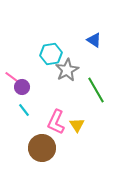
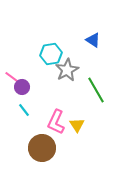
blue triangle: moved 1 px left
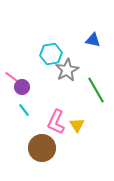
blue triangle: rotated 21 degrees counterclockwise
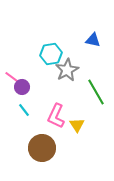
green line: moved 2 px down
pink L-shape: moved 6 px up
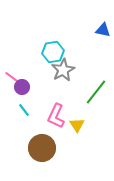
blue triangle: moved 10 px right, 10 px up
cyan hexagon: moved 2 px right, 2 px up
gray star: moved 4 px left
green line: rotated 68 degrees clockwise
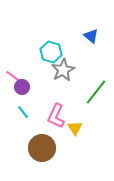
blue triangle: moved 12 px left, 6 px down; rotated 28 degrees clockwise
cyan hexagon: moved 2 px left; rotated 25 degrees clockwise
pink line: moved 1 px right, 1 px up
cyan line: moved 1 px left, 2 px down
yellow triangle: moved 2 px left, 3 px down
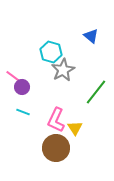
cyan line: rotated 32 degrees counterclockwise
pink L-shape: moved 4 px down
brown circle: moved 14 px right
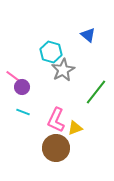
blue triangle: moved 3 px left, 1 px up
yellow triangle: rotated 42 degrees clockwise
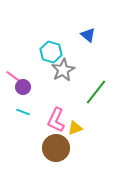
purple circle: moved 1 px right
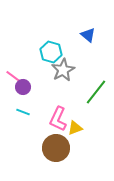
pink L-shape: moved 2 px right, 1 px up
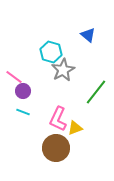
purple circle: moved 4 px down
